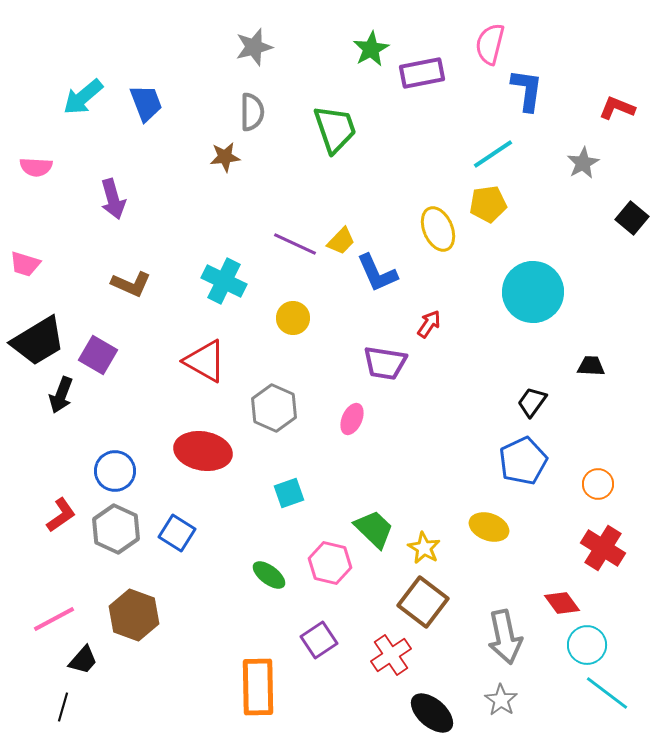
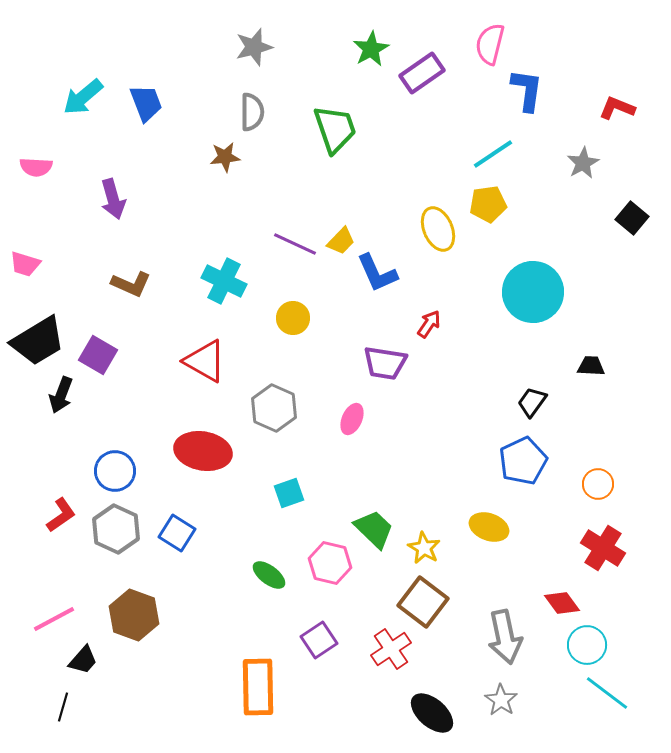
purple rectangle at (422, 73): rotated 24 degrees counterclockwise
red cross at (391, 655): moved 6 px up
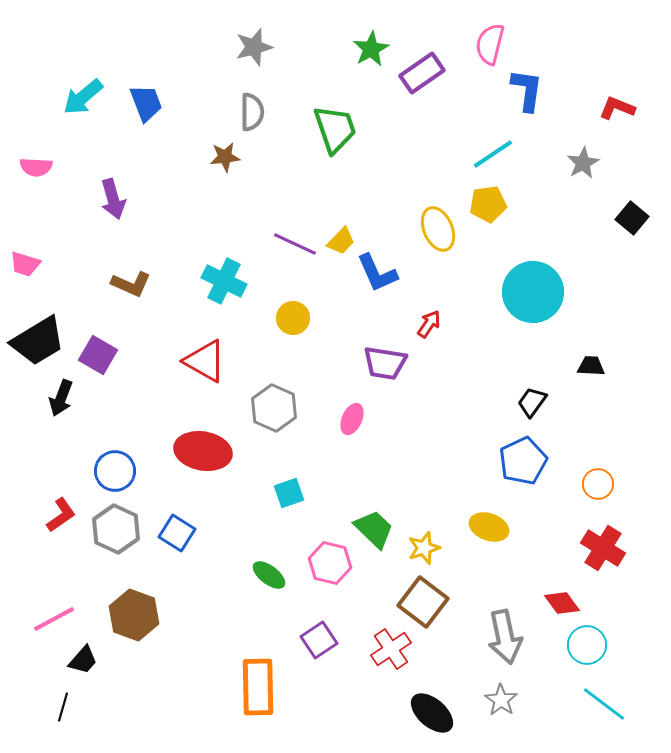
black arrow at (61, 395): moved 3 px down
yellow star at (424, 548): rotated 24 degrees clockwise
cyan line at (607, 693): moved 3 px left, 11 px down
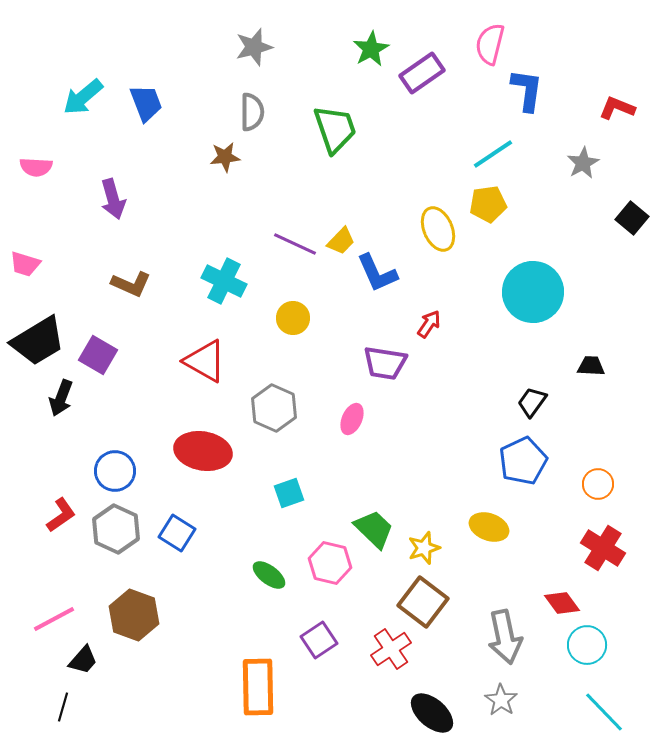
cyan line at (604, 704): moved 8 px down; rotated 9 degrees clockwise
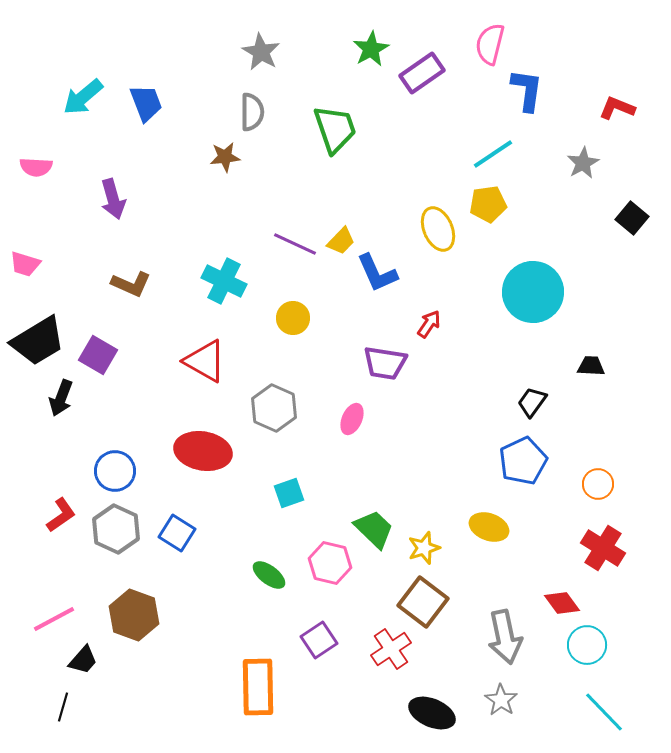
gray star at (254, 47): moved 7 px right, 5 px down; rotated 27 degrees counterclockwise
black ellipse at (432, 713): rotated 18 degrees counterclockwise
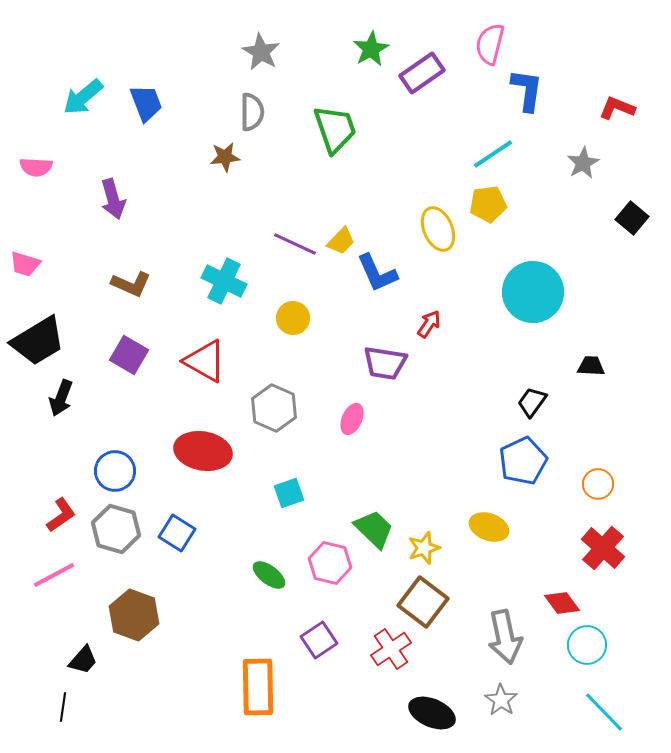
purple square at (98, 355): moved 31 px right
gray hexagon at (116, 529): rotated 9 degrees counterclockwise
red cross at (603, 548): rotated 9 degrees clockwise
pink line at (54, 619): moved 44 px up
black line at (63, 707): rotated 8 degrees counterclockwise
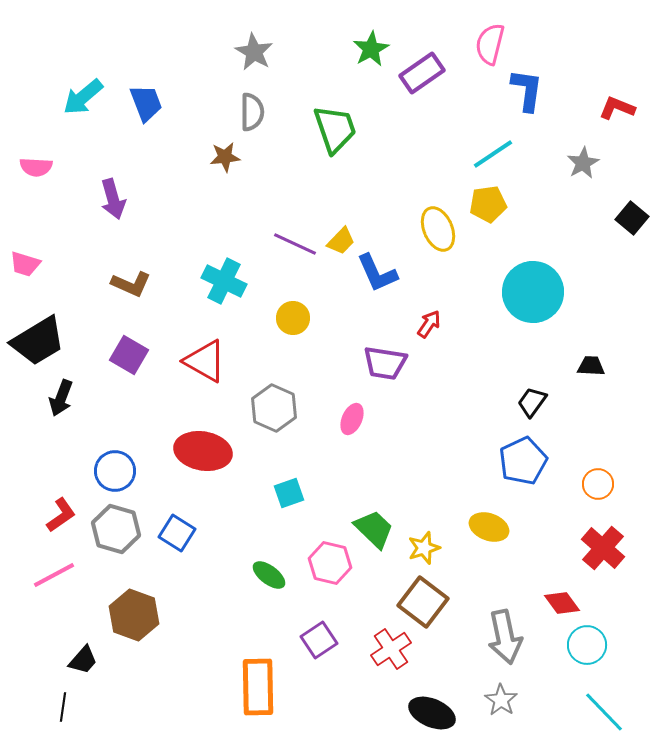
gray star at (261, 52): moved 7 px left
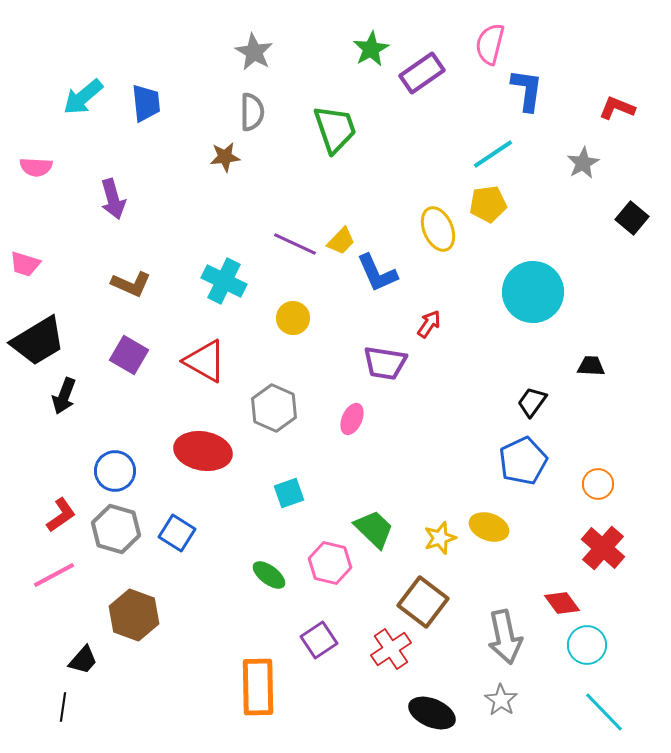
blue trapezoid at (146, 103): rotated 15 degrees clockwise
black arrow at (61, 398): moved 3 px right, 2 px up
yellow star at (424, 548): moved 16 px right, 10 px up
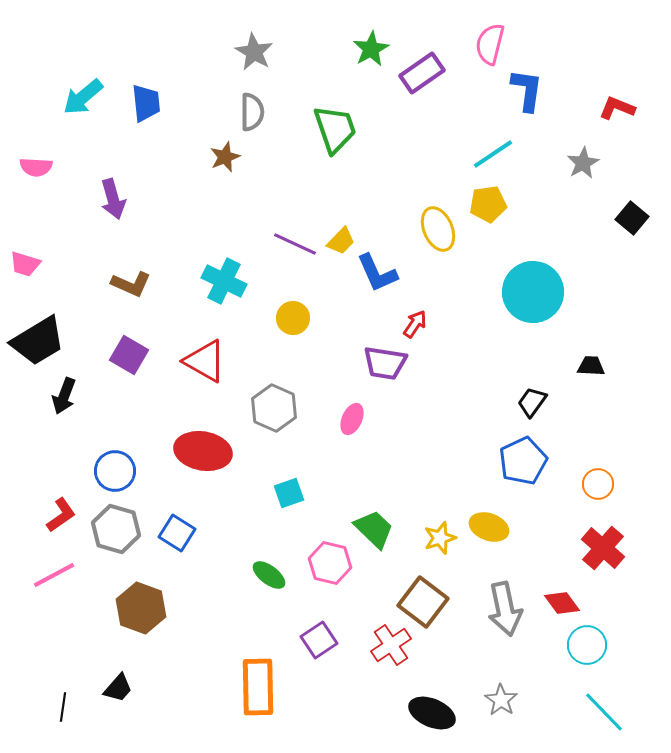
brown star at (225, 157): rotated 16 degrees counterclockwise
red arrow at (429, 324): moved 14 px left
brown hexagon at (134, 615): moved 7 px right, 7 px up
gray arrow at (505, 637): moved 28 px up
red cross at (391, 649): moved 4 px up
black trapezoid at (83, 660): moved 35 px right, 28 px down
